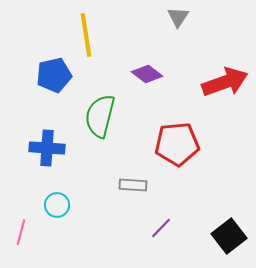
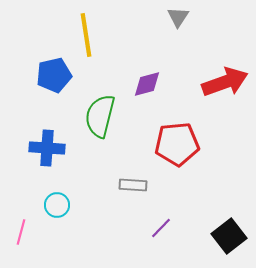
purple diamond: moved 10 px down; rotated 52 degrees counterclockwise
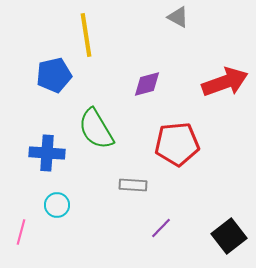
gray triangle: rotated 35 degrees counterclockwise
green semicircle: moved 4 px left, 13 px down; rotated 45 degrees counterclockwise
blue cross: moved 5 px down
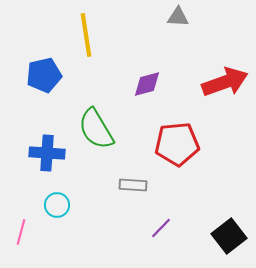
gray triangle: rotated 25 degrees counterclockwise
blue pentagon: moved 10 px left
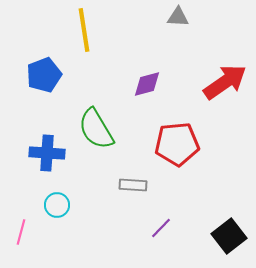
yellow line: moved 2 px left, 5 px up
blue pentagon: rotated 8 degrees counterclockwise
red arrow: rotated 15 degrees counterclockwise
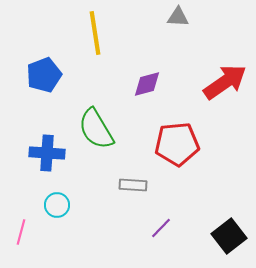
yellow line: moved 11 px right, 3 px down
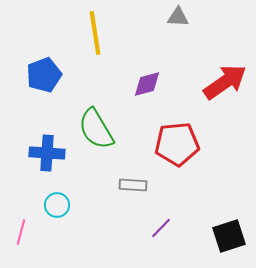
black square: rotated 20 degrees clockwise
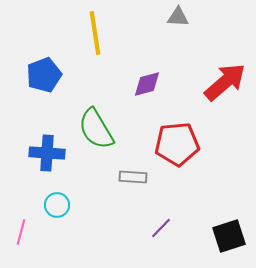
red arrow: rotated 6 degrees counterclockwise
gray rectangle: moved 8 px up
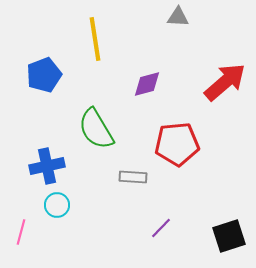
yellow line: moved 6 px down
blue cross: moved 13 px down; rotated 16 degrees counterclockwise
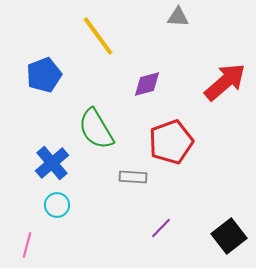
yellow line: moved 3 px right, 3 px up; rotated 27 degrees counterclockwise
red pentagon: moved 6 px left, 2 px up; rotated 15 degrees counterclockwise
blue cross: moved 5 px right, 3 px up; rotated 28 degrees counterclockwise
pink line: moved 6 px right, 13 px down
black square: rotated 20 degrees counterclockwise
